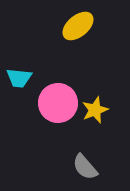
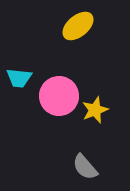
pink circle: moved 1 px right, 7 px up
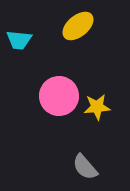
cyan trapezoid: moved 38 px up
yellow star: moved 2 px right, 3 px up; rotated 16 degrees clockwise
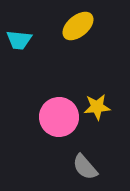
pink circle: moved 21 px down
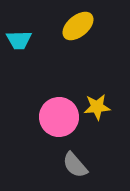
cyan trapezoid: rotated 8 degrees counterclockwise
gray semicircle: moved 10 px left, 2 px up
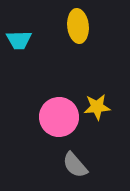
yellow ellipse: rotated 56 degrees counterclockwise
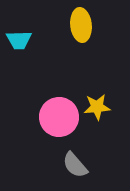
yellow ellipse: moved 3 px right, 1 px up
